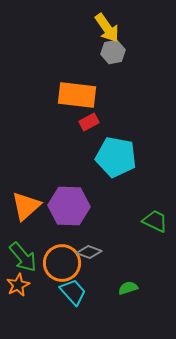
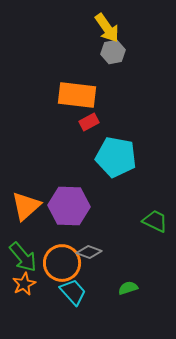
orange star: moved 6 px right, 1 px up
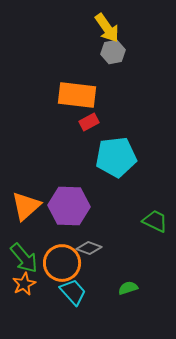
cyan pentagon: rotated 18 degrees counterclockwise
gray diamond: moved 4 px up
green arrow: moved 1 px right, 1 px down
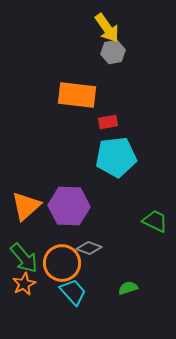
red rectangle: moved 19 px right; rotated 18 degrees clockwise
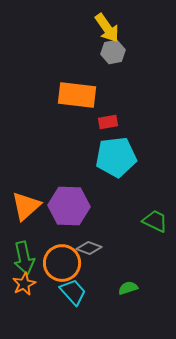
green arrow: rotated 28 degrees clockwise
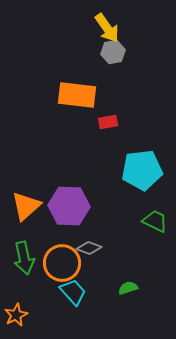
cyan pentagon: moved 26 px right, 13 px down
orange star: moved 8 px left, 31 px down
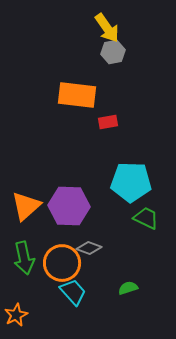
cyan pentagon: moved 11 px left, 12 px down; rotated 9 degrees clockwise
green trapezoid: moved 9 px left, 3 px up
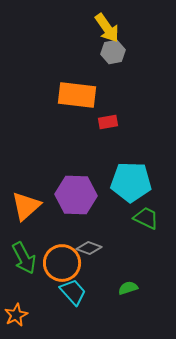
purple hexagon: moved 7 px right, 11 px up
green arrow: rotated 16 degrees counterclockwise
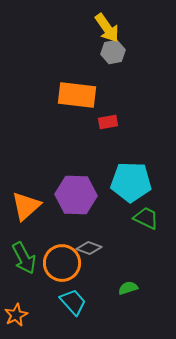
cyan trapezoid: moved 10 px down
